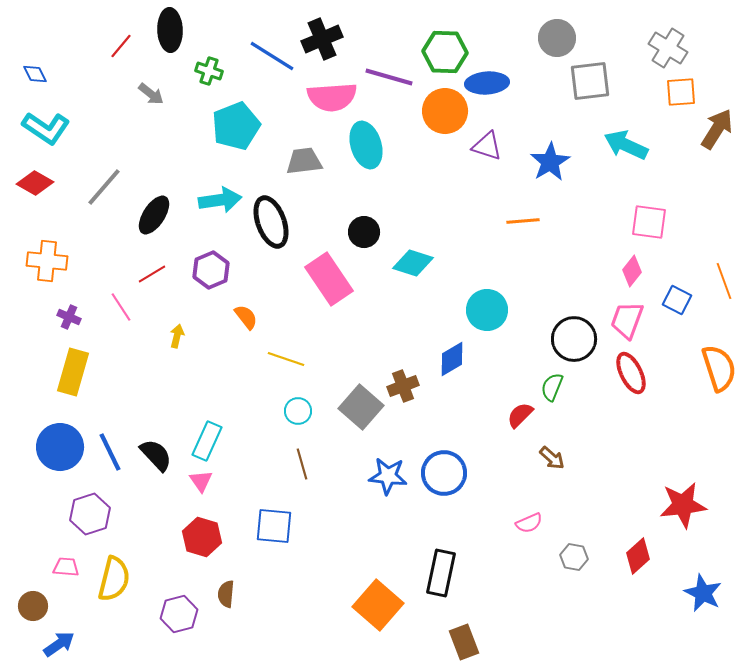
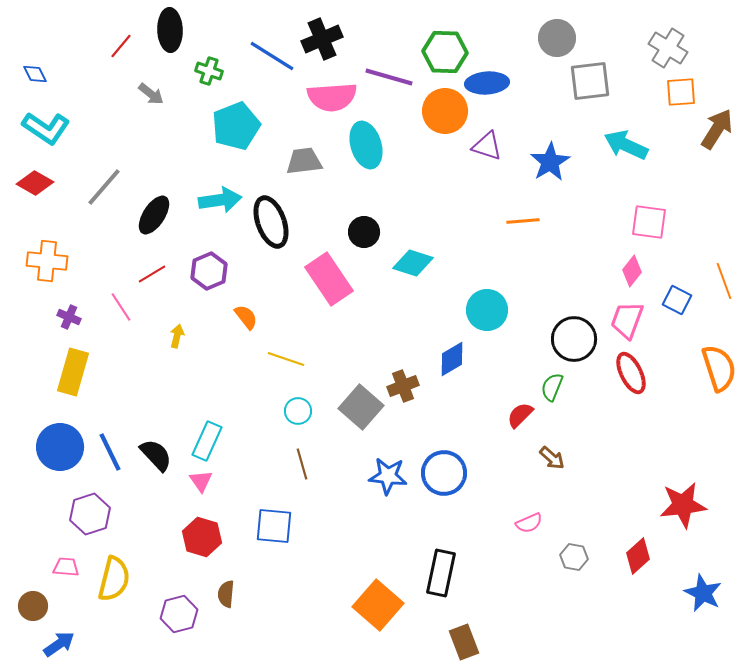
purple hexagon at (211, 270): moved 2 px left, 1 px down
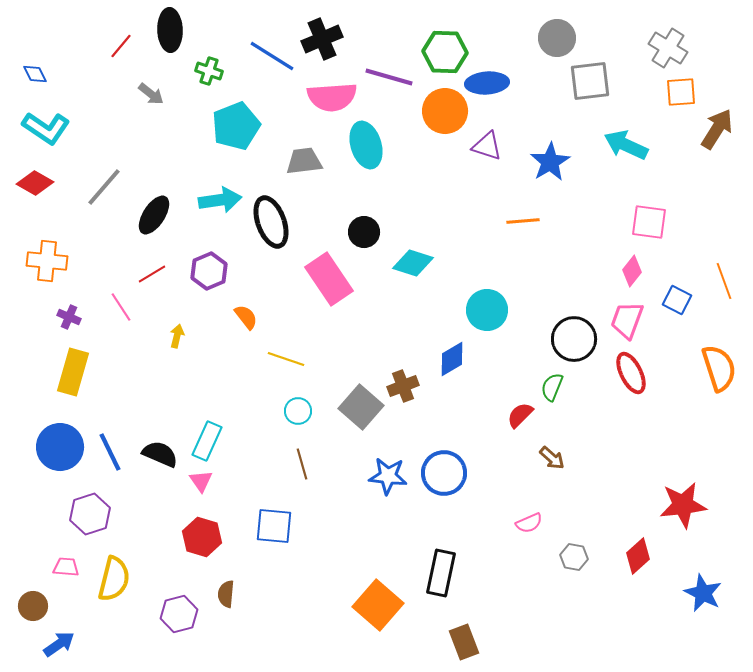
black semicircle at (156, 455): moved 4 px right, 1 px up; rotated 24 degrees counterclockwise
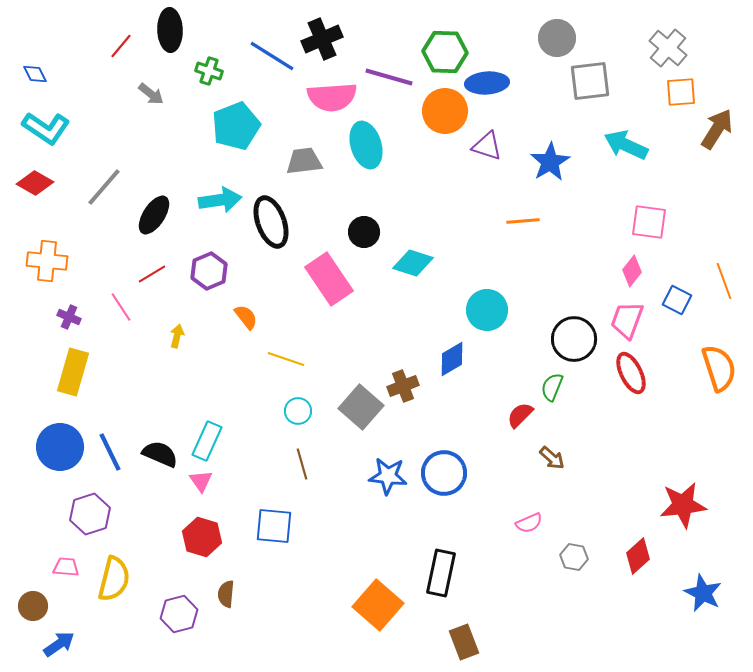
gray cross at (668, 48): rotated 9 degrees clockwise
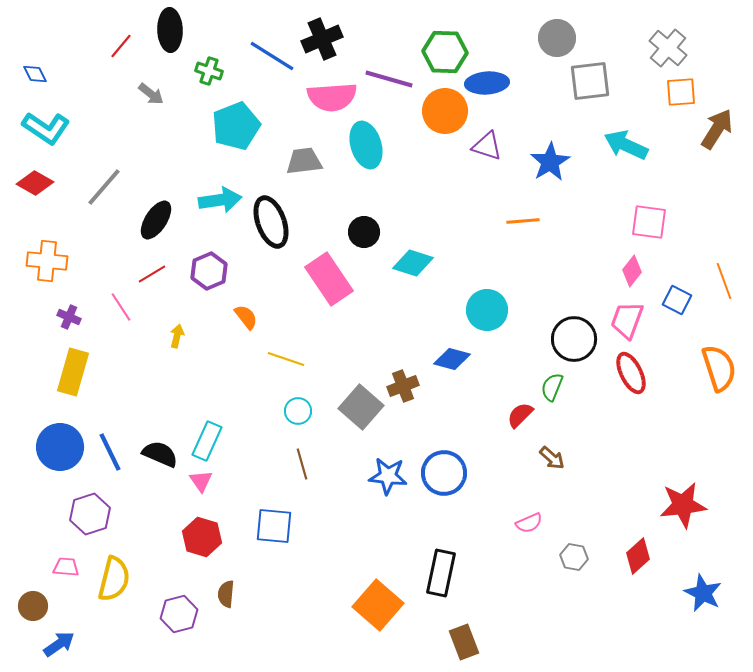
purple line at (389, 77): moved 2 px down
black ellipse at (154, 215): moved 2 px right, 5 px down
blue diamond at (452, 359): rotated 45 degrees clockwise
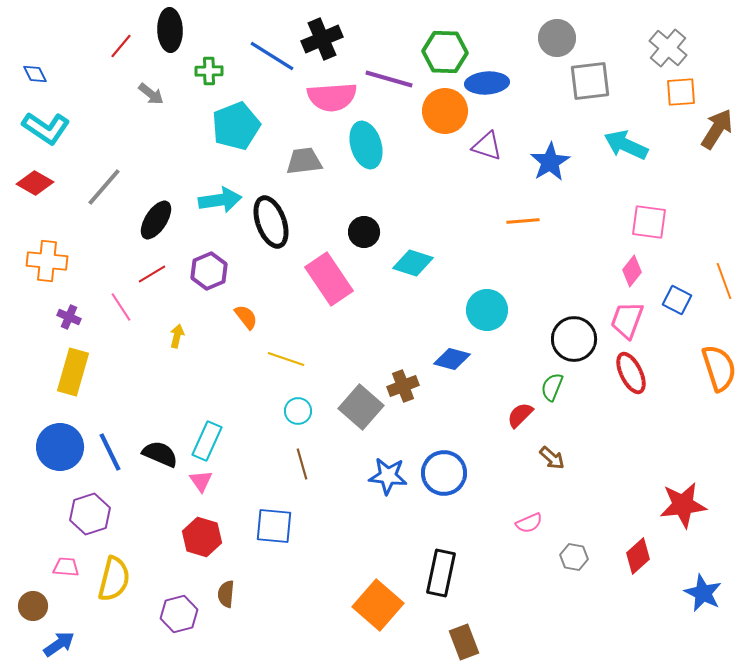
green cross at (209, 71): rotated 20 degrees counterclockwise
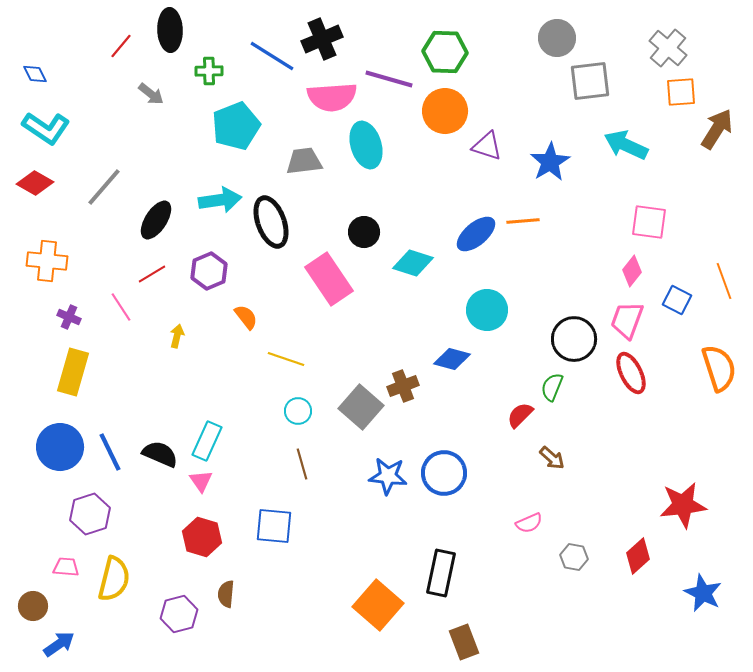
blue ellipse at (487, 83): moved 11 px left, 151 px down; rotated 36 degrees counterclockwise
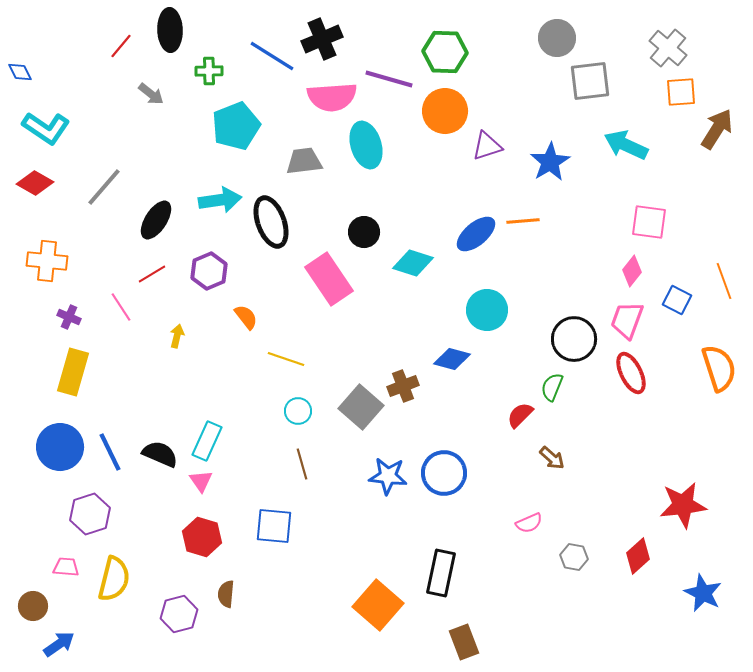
blue diamond at (35, 74): moved 15 px left, 2 px up
purple triangle at (487, 146): rotated 36 degrees counterclockwise
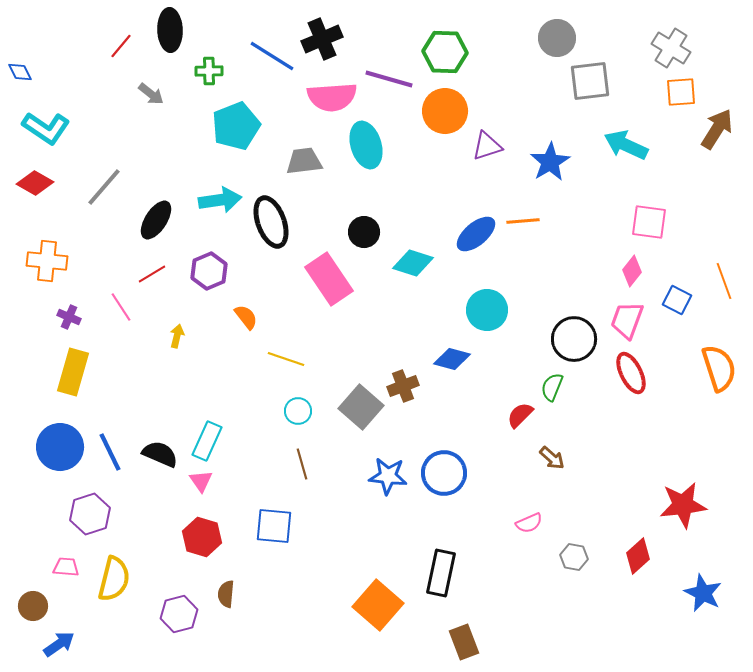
gray cross at (668, 48): moved 3 px right; rotated 9 degrees counterclockwise
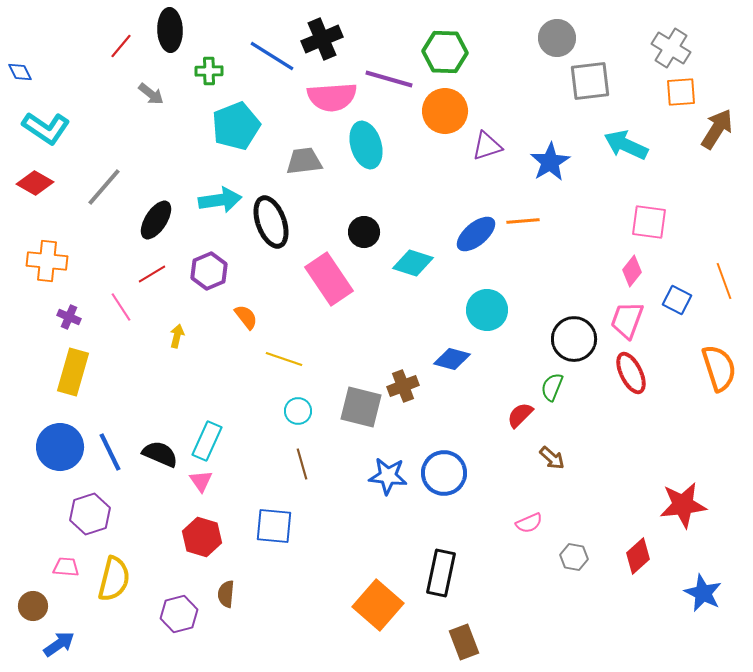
yellow line at (286, 359): moved 2 px left
gray square at (361, 407): rotated 27 degrees counterclockwise
